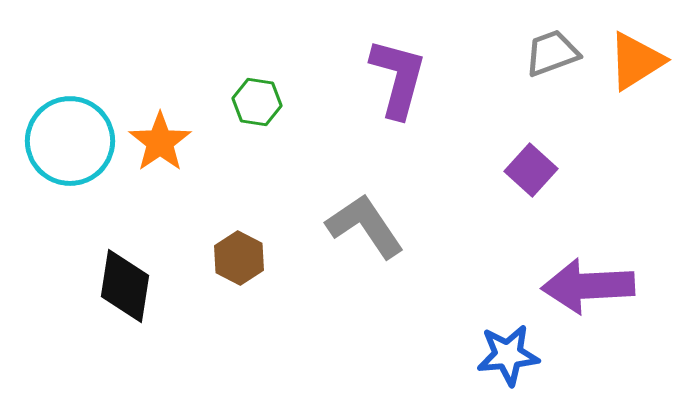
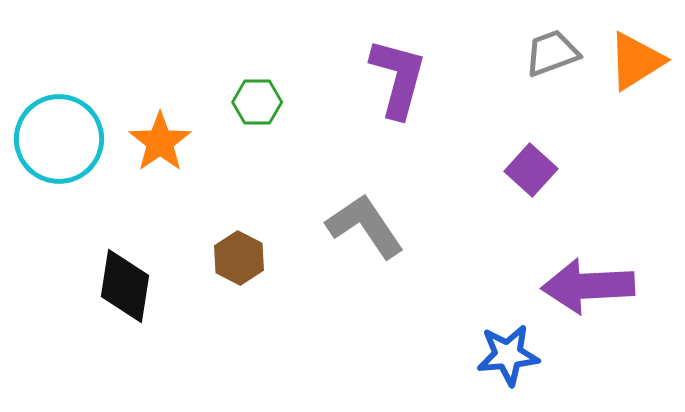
green hexagon: rotated 9 degrees counterclockwise
cyan circle: moved 11 px left, 2 px up
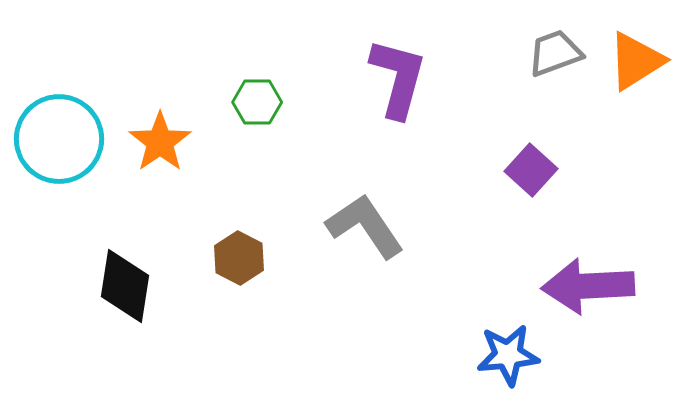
gray trapezoid: moved 3 px right
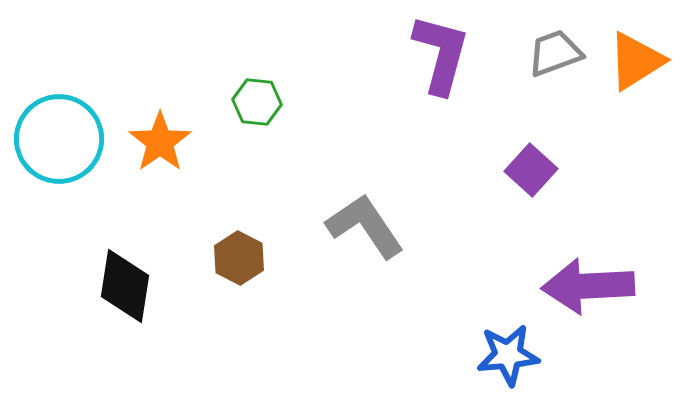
purple L-shape: moved 43 px right, 24 px up
green hexagon: rotated 6 degrees clockwise
